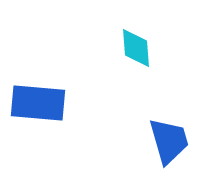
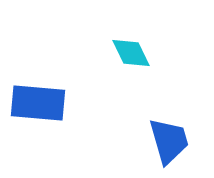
cyan diamond: moved 5 px left, 5 px down; rotated 21 degrees counterclockwise
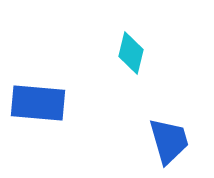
cyan diamond: rotated 39 degrees clockwise
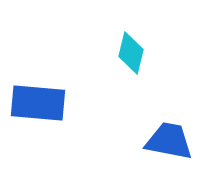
blue trapezoid: rotated 63 degrees counterclockwise
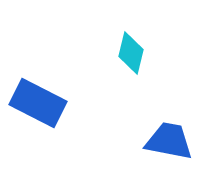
blue rectangle: rotated 22 degrees clockwise
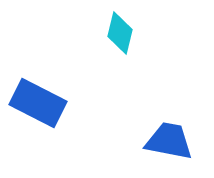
cyan diamond: moved 11 px left, 20 px up
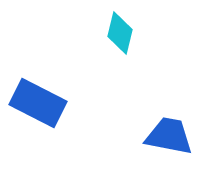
blue trapezoid: moved 5 px up
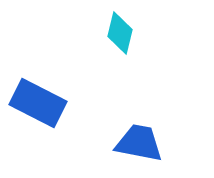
blue trapezoid: moved 30 px left, 7 px down
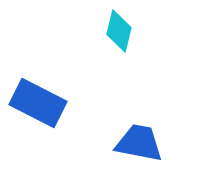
cyan diamond: moved 1 px left, 2 px up
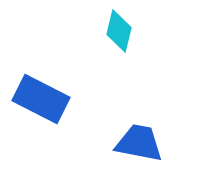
blue rectangle: moved 3 px right, 4 px up
